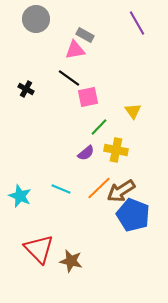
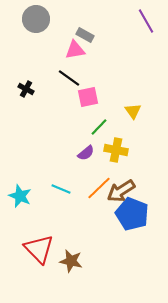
purple line: moved 9 px right, 2 px up
blue pentagon: moved 1 px left, 1 px up
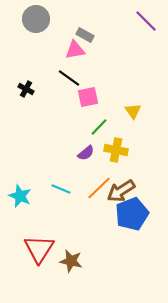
purple line: rotated 15 degrees counterclockwise
blue pentagon: rotated 28 degrees clockwise
red triangle: rotated 16 degrees clockwise
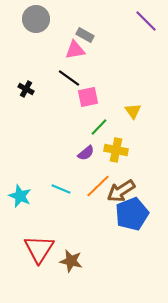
orange line: moved 1 px left, 2 px up
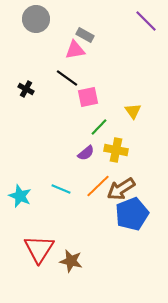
black line: moved 2 px left
brown arrow: moved 2 px up
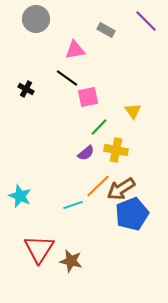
gray rectangle: moved 21 px right, 5 px up
cyan line: moved 12 px right, 16 px down; rotated 42 degrees counterclockwise
